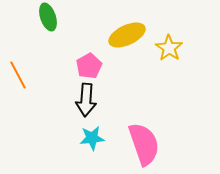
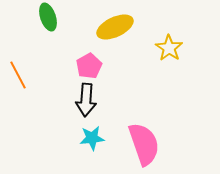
yellow ellipse: moved 12 px left, 8 px up
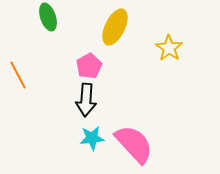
yellow ellipse: rotated 39 degrees counterclockwise
pink semicircle: moved 10 px left; rotated 24 degrees counterclockwise
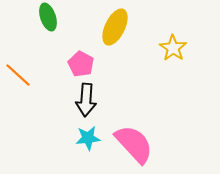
yellow star: moved 4 px right
pink pentagon: moved 8 px left, 2 px up; rotated 15 degrees counterclockwise
orange line: rotated 20 degrees counterclockwise
cyan star: moved 4 px left
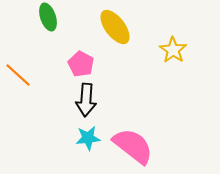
yellow ellipse: rotated 63 degrees counterclockwise
yellow star: moved 2 px down
pink semicircle: moved 1 px left, 2 px down; rotated 9 degrees counterclockwise
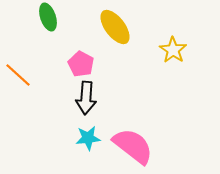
black arrow: moved 2 px up
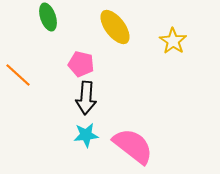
yellow star: moved 9 px up
pink pentagon: rotated 15 degrees counterclockwise
cyan star: moved 2 px left, 3 px up
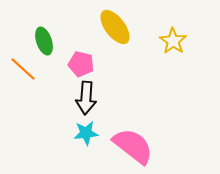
green ellipse: moved 4 px left, 24 px down
orange line: moved 5 px right, 6 px up
cyan star: moved 2 px up
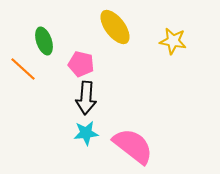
yellow star: rotated 24 degrees counterclockwise
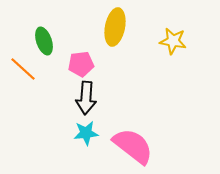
yellow ellipse: rotated 48 degrees clockwise
pink pentagon: rotated 20 degrees counterclockwise
